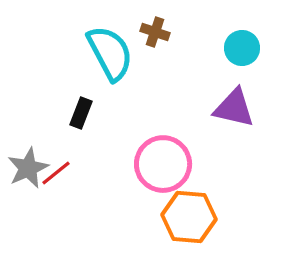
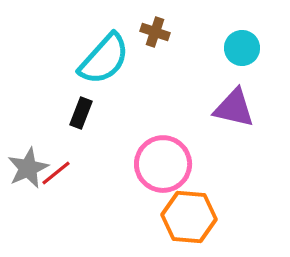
cyan semicircle: moved 6 px left, 6 px down; rotated 70 degrees clockwise
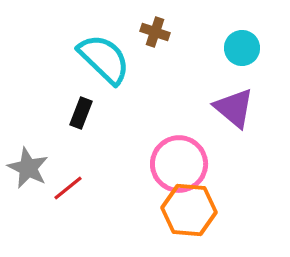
cyan semicircle: rotated 88 degrees counterclockwise
purple triangle: rotated 27 degrees clockwise
pink circle: moved 16 px right
gray star: rotated 21 degrees counterclockwise
red line: moved 12 px right, 15 px down
orange hexagon: moved 7 px up
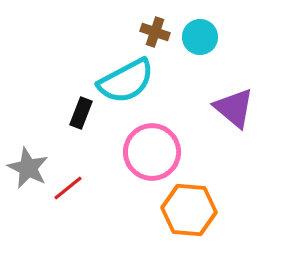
cyan circle: moved 42 px left, 11 px up
cyan semicircle: moved 22 px right, 22 px down; rotated 108 degrees clockwise
pink circle: moved 27 px left, 12 px up
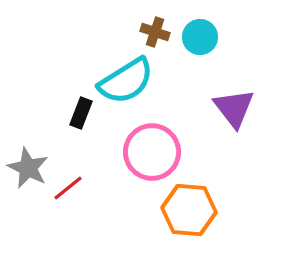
cyan semicircle: rotated 4 degrees counterclockwise
purple triangle: rotated 12 degrees clockwise
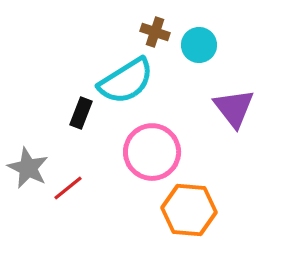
cyan circle: moved 1 px left, 8 px down
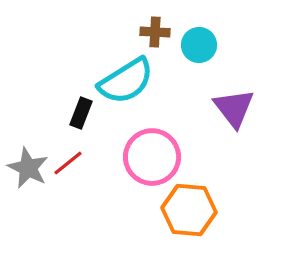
brown cross: rotated 16 degrees counterclockwise
pink circle: moved 5 px down
red line: moved 25 px up
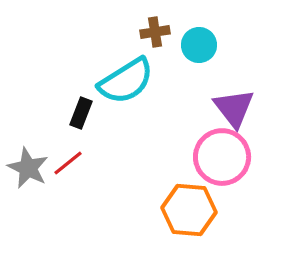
brown cross: rotated 12 degrees counterclockwise
pink circle: moved 70 px right
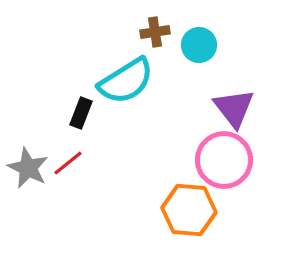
pink circle: moved 2 px right, 3 px down
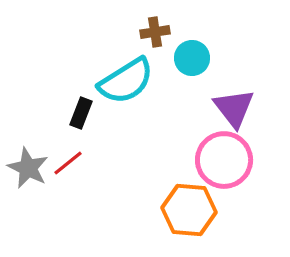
cyan circle: moved 7 px left, 13 px down
